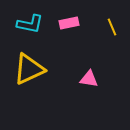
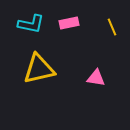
cyan L-shape: moved 1 px right
yellow triangle: moved 10 px right; rotated 12 degrees clockwise
pink triangle: moved 7 px right, 1 px up
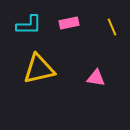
cyan L-shape: moved 2 px left, 1 px down; rotated 12 degrees counterclockwise
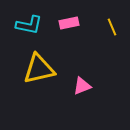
cyan L-shape: rotated 12 degrees clockwise
pink triangle: moved 14 px left, 8 px down; rotated 30 degrees counterclockwise
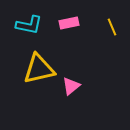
pink triangle: moved 11 px left; rotated 18 degrees counterclockwise
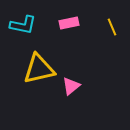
cyan L-shape: moved 6 px left
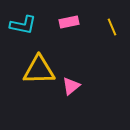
pink rectangle: moved 1 px up
yellow triangle: moved 1 px down; rotated 12 degrees clockwise
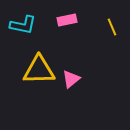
pink rectangle: moved 2 px left, 2 px up
pink triangle: moved 7 px up
